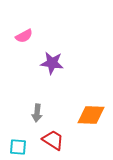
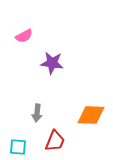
red trapezoid: moved 2 px right, 1 px down; rotated 80 degrees clockwise
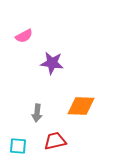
orange diamond: moved 10 px left, 9 px up
red trapezoid: rotated 125 degrees counterclockwise
cyan square: moved 1 px up
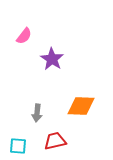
pink semicircle: rotated 24 degrees counterclockwise
purple star: moved 4 px up; rotated 25 degrees clockwise
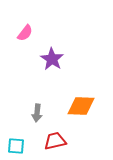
pink semicircle: moved 1 px right, 3 px up
cyan square: moved 2 px left
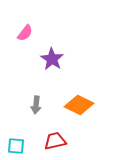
orange diamond: moved 2 px left, 1 px up; rotated 24 degrees clockwise
gray arrow: moved 1 px left, 8 px up
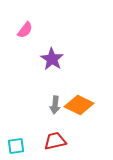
pink semicircle: moved 3 px up
gray arrow: moved 19 px right
cyan square: rotated 12 degrees counterclockwise
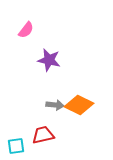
pink semicircle: moved 1 px right
purple star: moved 3 px left, 1 px down; rotated 20 degrees counterclockwise
gray arrow: rotated 90 degrees counterclockwise
red trapezoid: moved 12 px left, 6 px up
